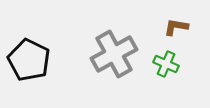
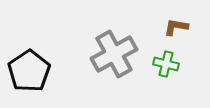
black pentagon: moved 11 px down; rotated 12 degrees clockwise
green cross: rotated 10 degrees counterclockwise
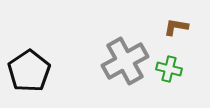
gray cross: moved 11 px right, 7 px down
green cross: moved 3 px right, 5 px down
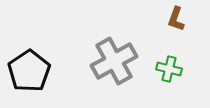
brown L-shape: moved 8 px up; rotated 80 degrees counterclockwise
gray cross: moved 11 px left
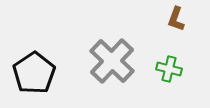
gray cross: moved 2 px left; rotated 18 degrees counterclockwise
black pentagon: moved 5 px right, 2 px down
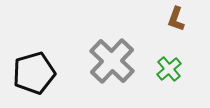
green cross: rotated 35 degrees clockwise
black pentagon: rotated 18 degrees clockwise
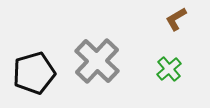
brown L-shape: rotated 40 degrees clockwise
gray cross: moved 15 px left
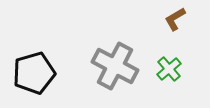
brown L-shape: moved 1 px left
gray cross: moved 18 px right, 5 px down; rotated 15 degrees counterclockwise
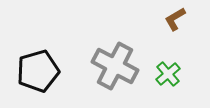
green cross: moved 1 px left, 5 px down
black pentagon: moved 4 px right, 2 px up
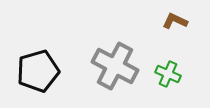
brown L-shape: moved 2 px down; rotated 55 degrees clockwise
green cross: rotated 25 degrees counterclockwise
